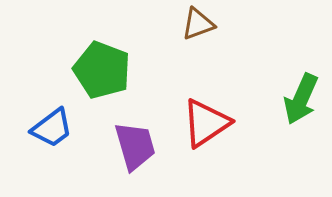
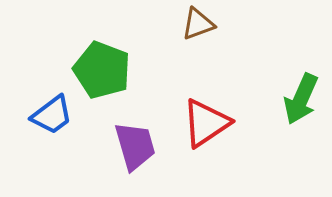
blue trapezoid: moved 13 px up
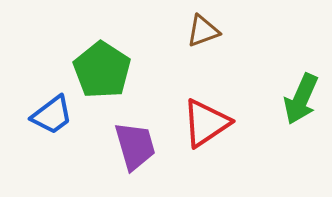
brown triangle: moved 5 px right, 7 px down
green pentagon: rotated 12 degrees clockwise
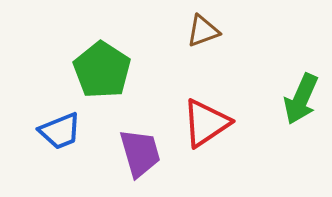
blue trapezoid: moved 8 px right, 16 px down; rotated 15 degrees clockwise
purple trapezoid: moved 5 px right, 7 px down
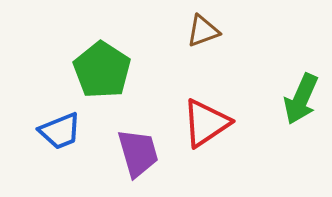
purple trapezoid: moved 2 px left
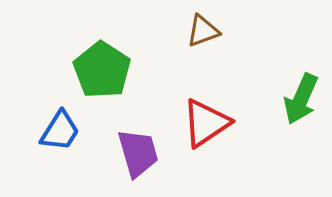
blue trapezoid: rotated 36 degrees counterclockwise
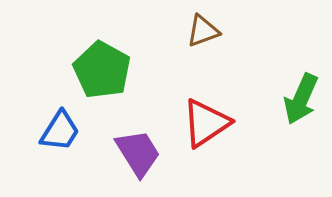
green pentagon: rotated 4 degrees counterclockwise
purple trapezoid: rotated 16 degrees counterclockwise
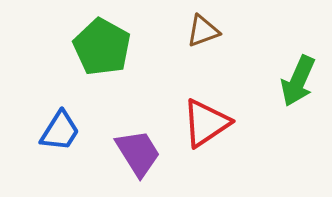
green pentagon: moved 23 px up
green arrow: moved 3 px left, 18 px up
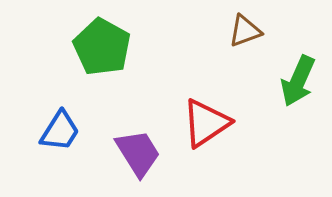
brown triangle: moved 42 px right
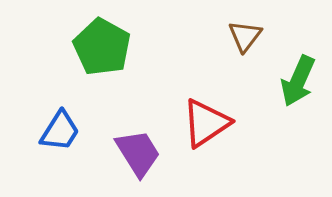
brown triangle: moved 5 px down; rotated 33 degrees counterclockwise
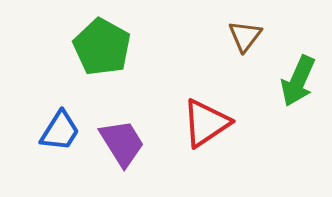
purple trapezoid: moved 16 px left, 10 px up
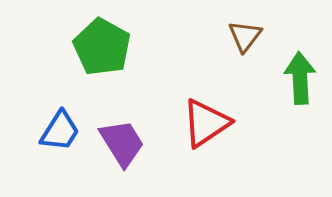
green arrow: moved 2 px right, 3 px up; rotated 153 degrees clockwise
